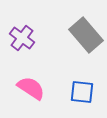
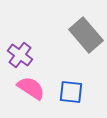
purple cross: moved 2 px left, 17 px down
blue square: moved 11 px left
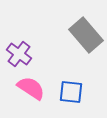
purple cross: moved 1 px left, 1 px up
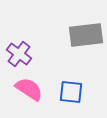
gray rectangle: rotated 56 degrees counterclockwise
pink semicircle: moved 2 px left, 1 px down
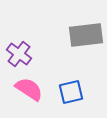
blue square: rotated 20 degrees counterclockwise
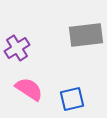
purple cross: moved 2 px left, 6 px up; rotated 20 degrees clockwise
blue square: moved 1 px right, 7 px down
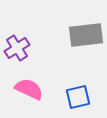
pink semicircle: rotated 8 degrees counterclockwise
blue square: moved 6 px right, 2 px up
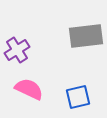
gray rectangle: moved 1 px down
purple cross: moved 2 px down
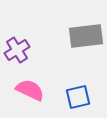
pink semicircle: moved 1 px right, 1 px down
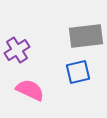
blue square: moved 25 px up
